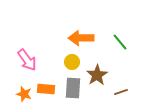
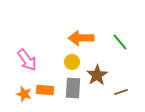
orange rectangle: moved 1 px left, 1 px down
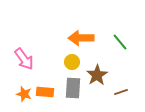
pink arrow: moved 3 px left, 1 px up
orange rectangle: moved 2 px down
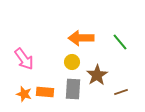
gray rectangle: moved 1 px down
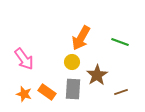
orange arrow: rotated 60 degrees counterclockwise
green line: rotated 30 degrees counterclockwise
orange rectangle: moved 2 px right; rotated 30 degrees clockwise
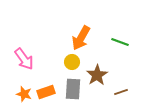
orange rectangle: moved 1 px left; rotated 54 degrees counterclockwise
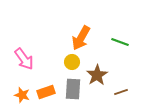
orange star: moved 2 px left, 1 px down
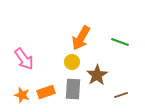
brown line: moved 3 px down
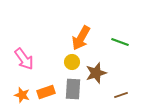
brown star: moved 1 px left, 2 px up; rotated 15 degrees clockwise
